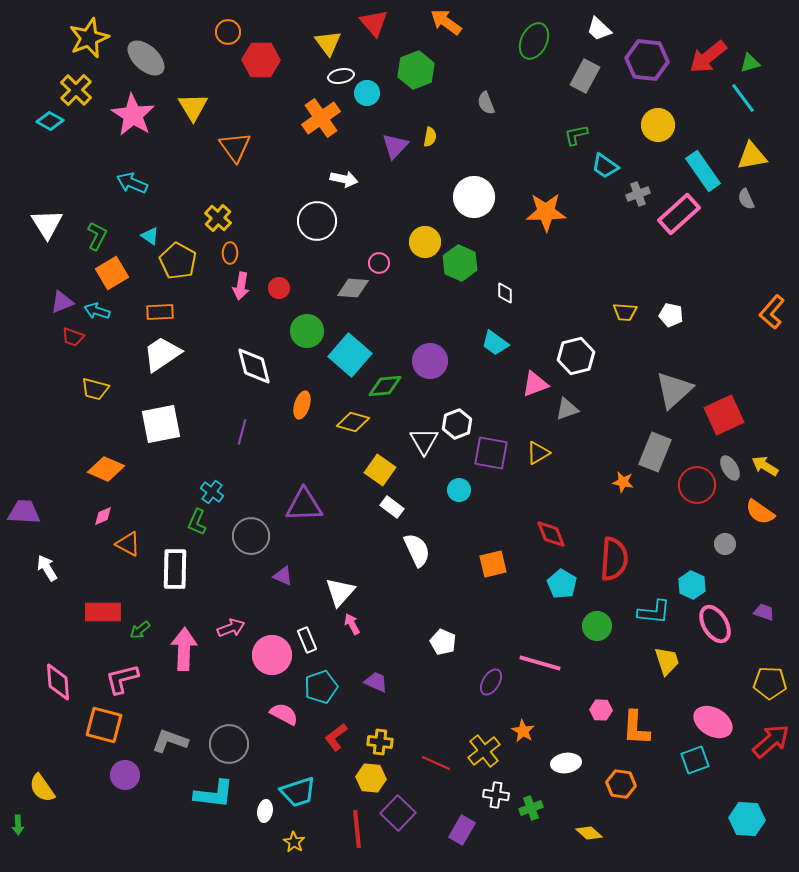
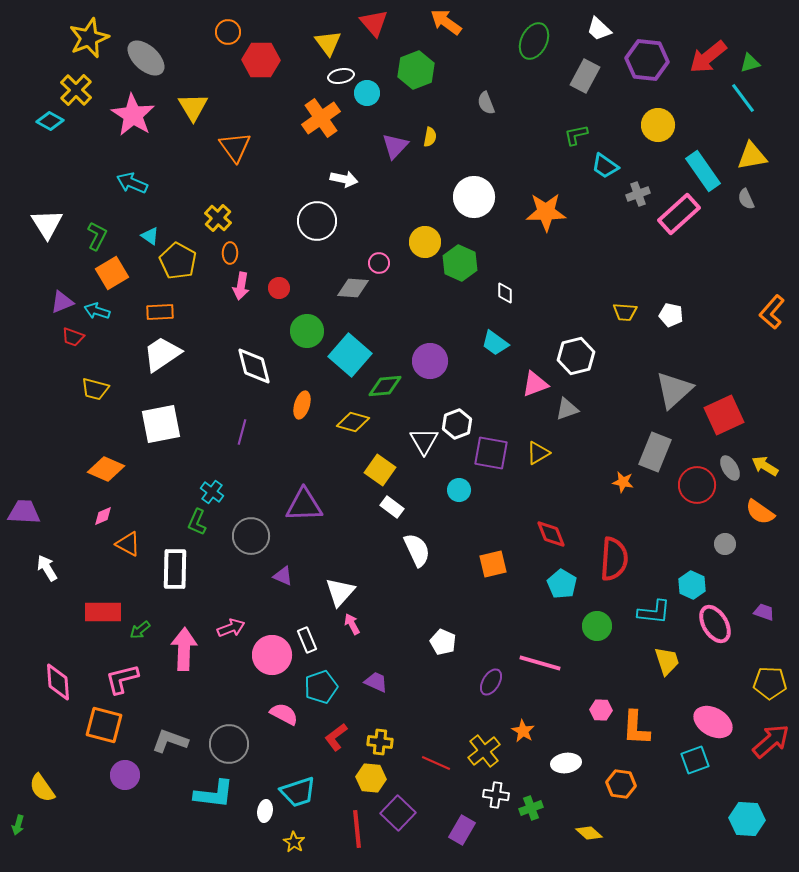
green arrow at (18, 825): rotated 18 degrees clockwise
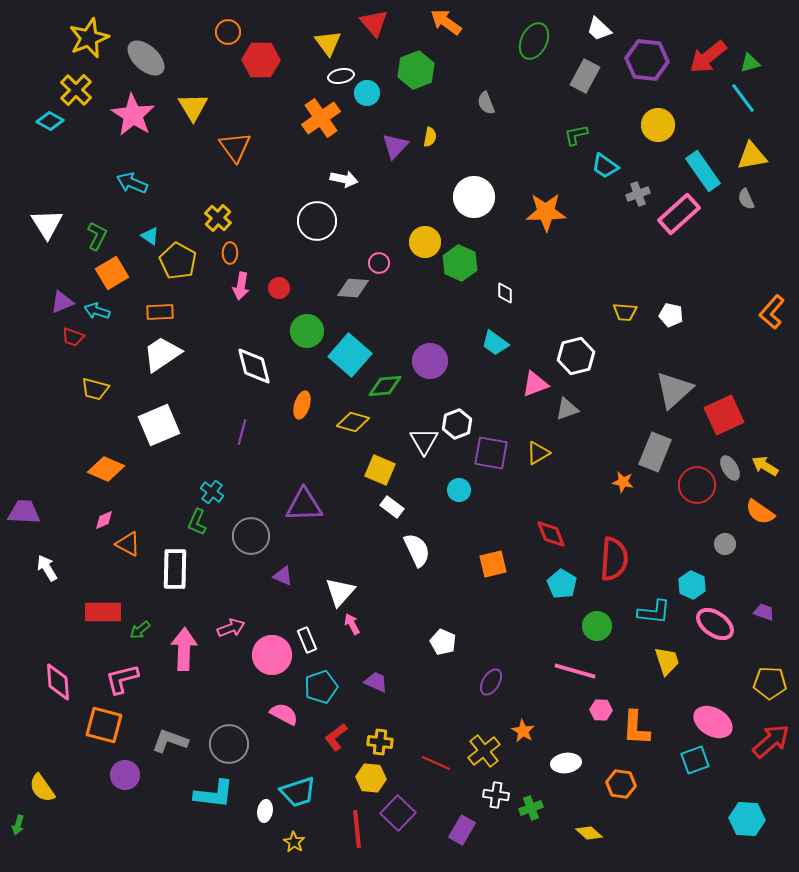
white square at (161, 424): moved 2 px left, 1 px down; rotated 12 degrees counterclockwise
yellow square at (380, 470): rotated 12 degrees counterclockwise
pink diamond at (103, 516): moved 1 px right, 4 px down
pink ellipse at (715, 624): rotated 24 degrees counterclockwise
pink line at (540, 663): moved 35 px right, 8 px down
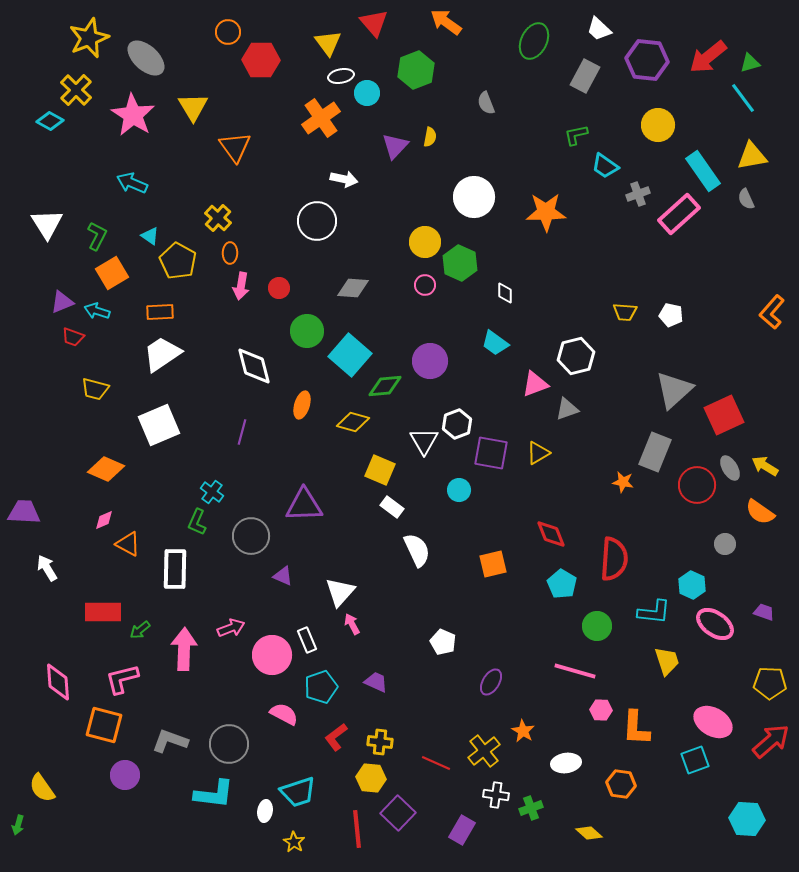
pink circle at (379, 263): moved 46 px right, 22 px down
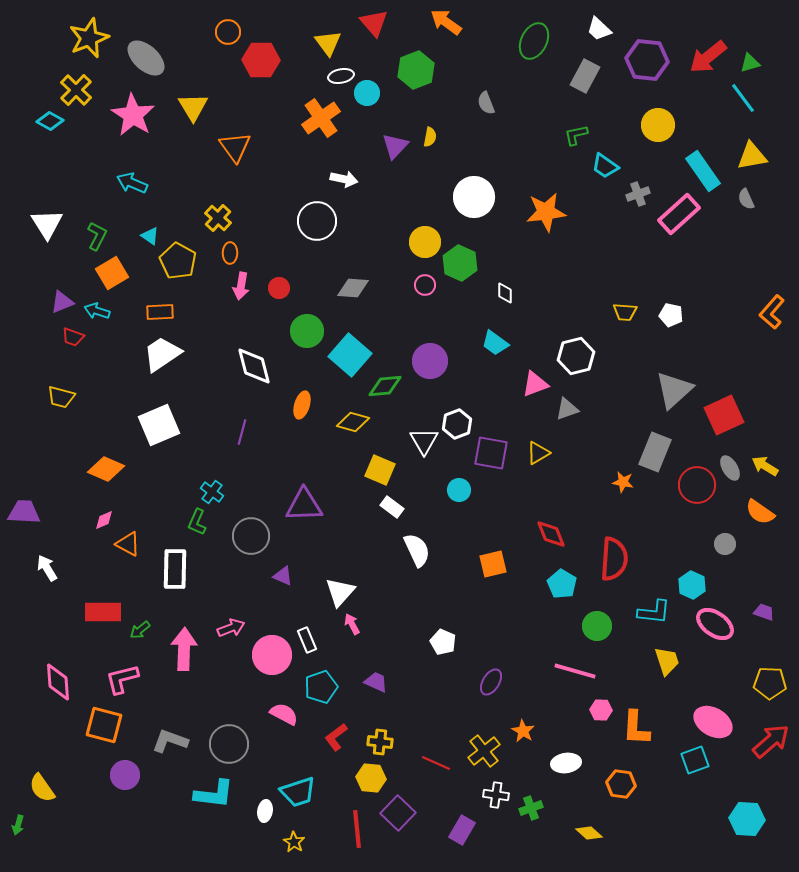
orange star at (546, 212): rotated 6 degrees counterclockwise
yellow trapezoid at (95, 389): moved 34 px left, 8 px down
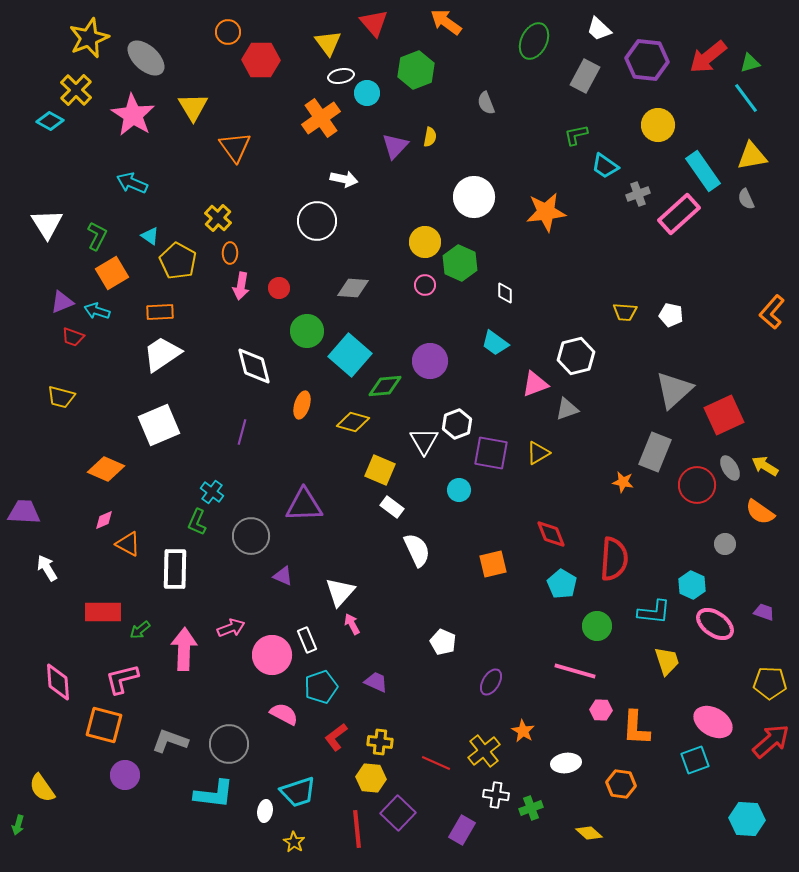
cyan line at (743, 98): moved 3 px right
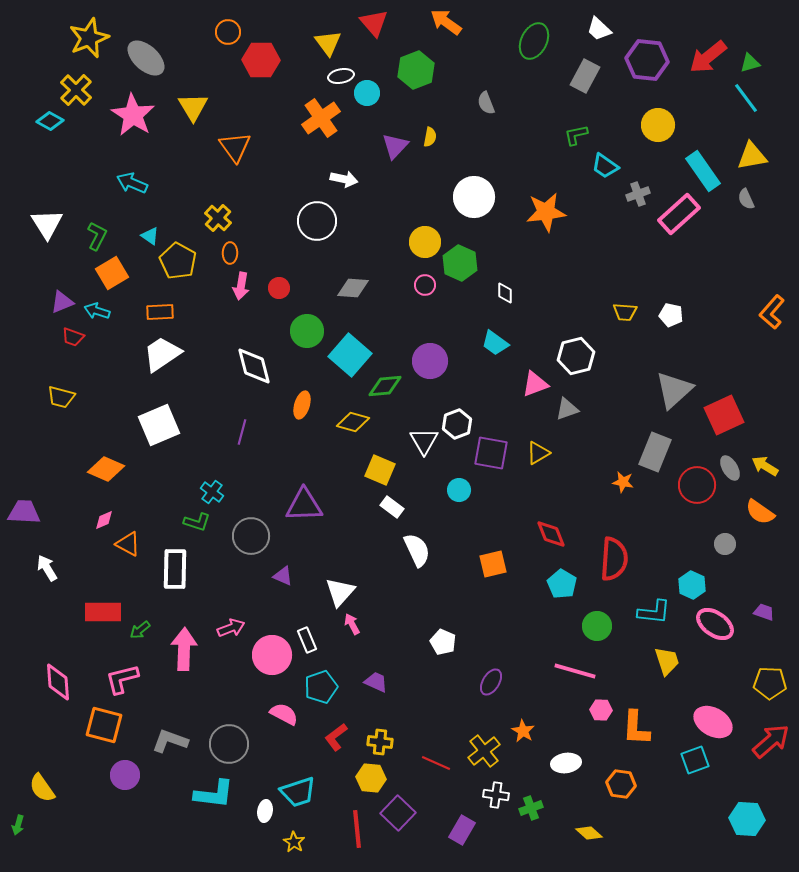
green L-shape at (197, 522): rotated 96 degrees counterclockwise
